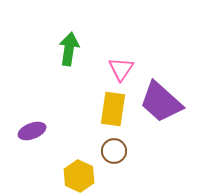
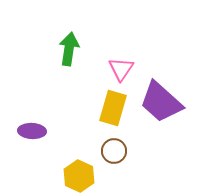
yellow rectangle: moved 1 px up; rotated 8 degrees clockwise
purple ellipse: rotated 24 degrees clockwise
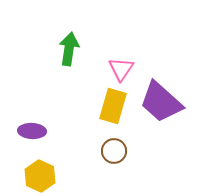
yellow rectangle: moved 2 px up
yellow hexagon: moved 39 px left
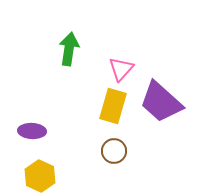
pink triangle: rotated 8 degrees clockwise
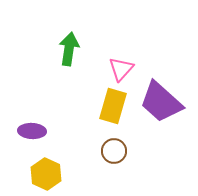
yellow hexagon: moved 6 px right, 2 px up
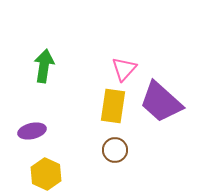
green arrow: moved 25 px left, 17 px down
pink triangle: moved 3 px right
yellow rectangle: rotated 8 degrees counterclockwise
purple ellipse: rotated 16 degrees counterclockwise
brown circle: moved 1 px right, 1 px up
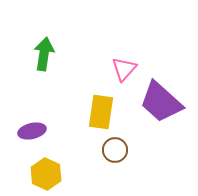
green arrow: moved 12 px up
yellow rectangle: moved 12 px left, 6 px down
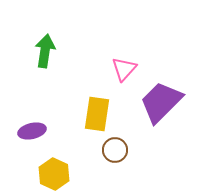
green arrow: moved 1 px right, 3 px up
purple trapezoid: rotated 93 degrees clockwise
yellow rectangle: moved 4 px left, 2 px down
yellow hexagon: moved 8 px right
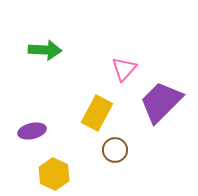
green arrow: moved 1 px up; rotated 84 degrees clockwise
yellow rectangle: moved 1 px up; rotated 20 degrees clockwise
